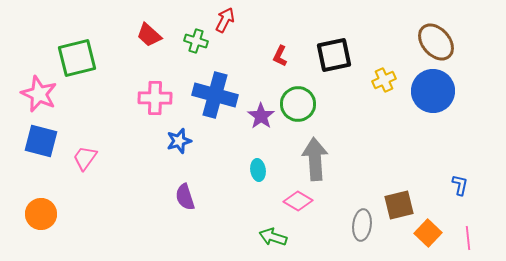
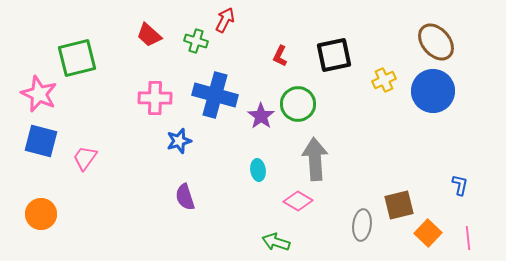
green arrow: moved 3 px right, 5 px down
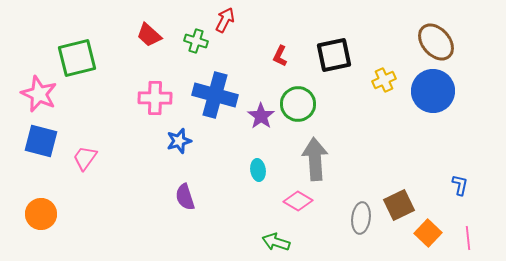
brown square: rotated 12 degrees counterclockwise
gray ellipse: moved 1 px left, 7 px up
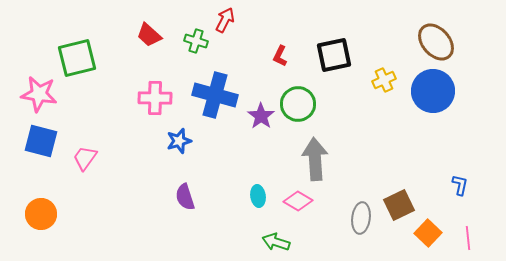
pink star: rotated 15 degrees counterclockwise
cyan ellipse: moved 26 px down
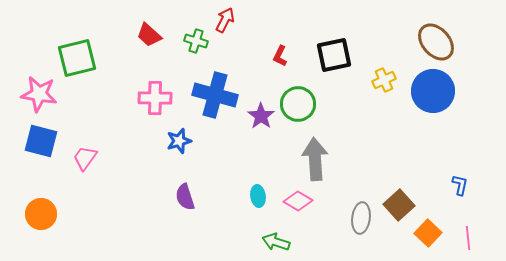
brown square: rotated 16 degrees counterclockwise
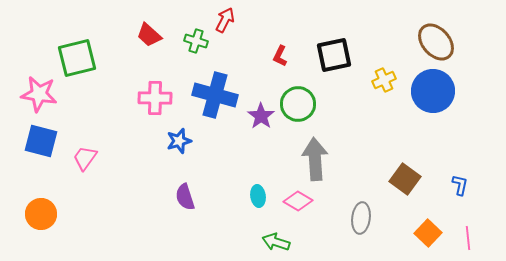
brown square: moved 6 px right, 26 px up; rotated 12 degrees counterclockwise
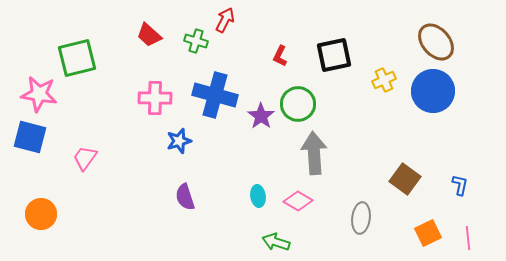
blue square: moved 11 px left, 4 px up
gray arrow: moved 1 px left, 6 px up
orange square: rotated 20 degrees clockwise
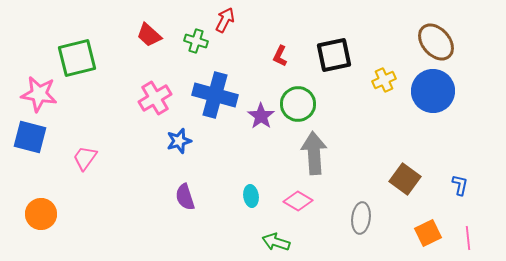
pink cross: rotated 32 degrees counterclockwise
cyan ellipse: moved 7 px left
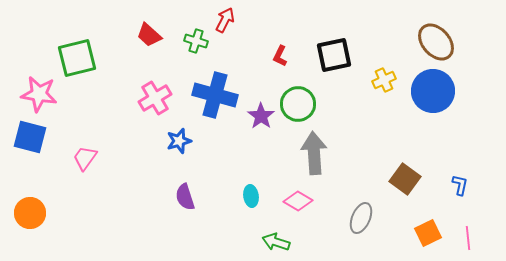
orange circle: moved 11 px left, 1 px up
gray ellipse: rotated 16 degrees clockwise
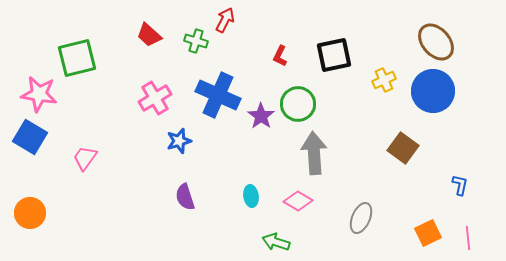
blue cross: moved 3 px right; rotated 9 degrees clockwise
blue square: rotated 16 degrees clockwise
brown square: moved 2 px left, 31 px up
